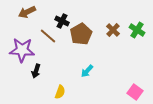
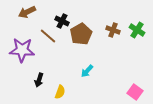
brown cross: rotated 24 degrees counterclockwise
black arrow: moved 3 px right, 9 px down
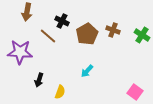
brown arrow: rotated 54 degrees counterclockwise
green cross: moved 5 px right, 5 px down
brown pentagon: moved 6 px right
purple star: moved 2 px left, 2 px down
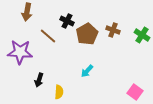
black cross: moved 5 px right
yellow semicircle: moved 1 px left; rotated 16 degrees counterclockwise
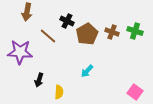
brown cross: moved 1 px left, 2 px down
green cross: moved 7 px left, 4 px up; rotated 14 degrees counterclockwise
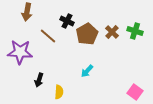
brown cross: rotated 24 degrees clockwise
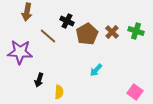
green cross: moved 1 px right
cyan arrow: moved 9 px right, 1 px up
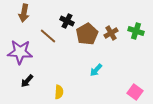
brown arrow: moved 3 px left, 1 px down
brown cross: moved 1 px left, 1 px down; rotated 16 degrees clockwise
black arrow: moved 12 px left, 1 px down; rotated 24 degrees clockwise
